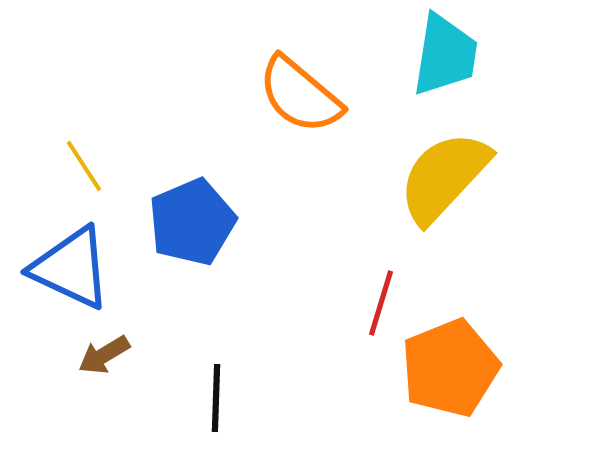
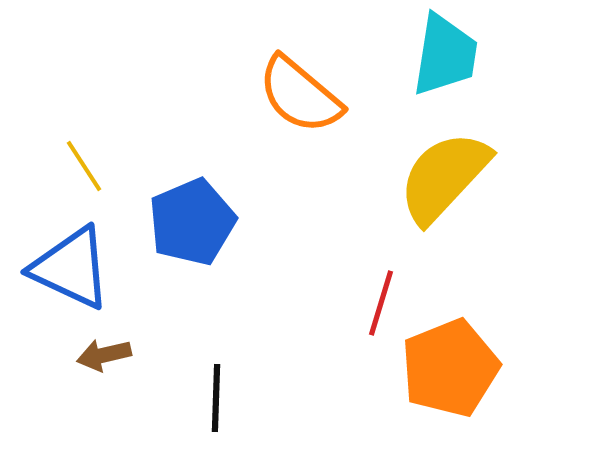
brown arrow: rotated 18 degrees clockwise
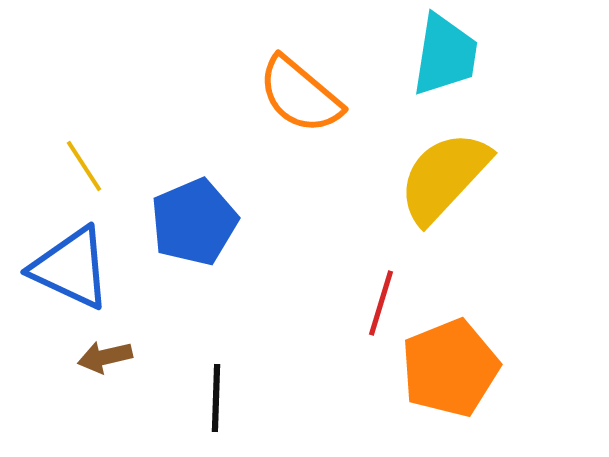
blue pentagon: moved 2 px right
brown arrow: moved 1 px right, 2 px down
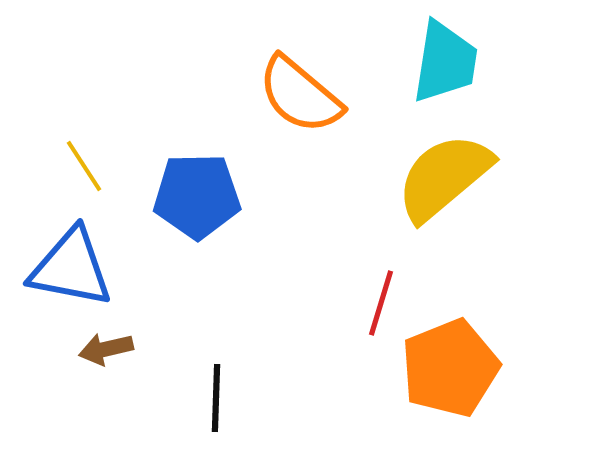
cyan trapezoid: moved 7 px down
yellow semicircle: rotated 7 degrees clockwise
blue pentagon: moved 3 px right, 26 px up; rotated 22 degrees clockwise
blue triangle: rotated 14 degrees counterclockwise
brown arrow: moved 1 px right, 8 px up
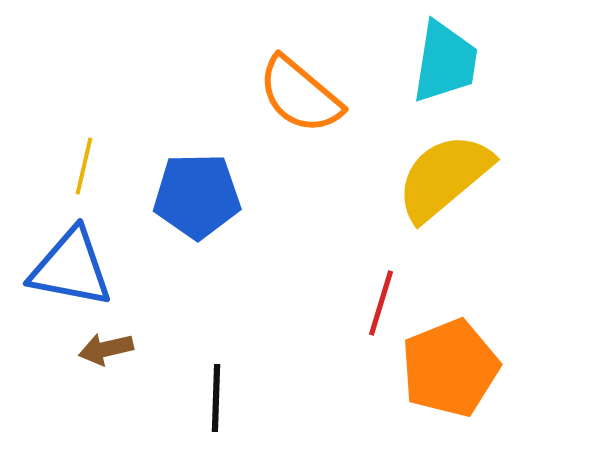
yellow line: rotated 46 degrees clockwise
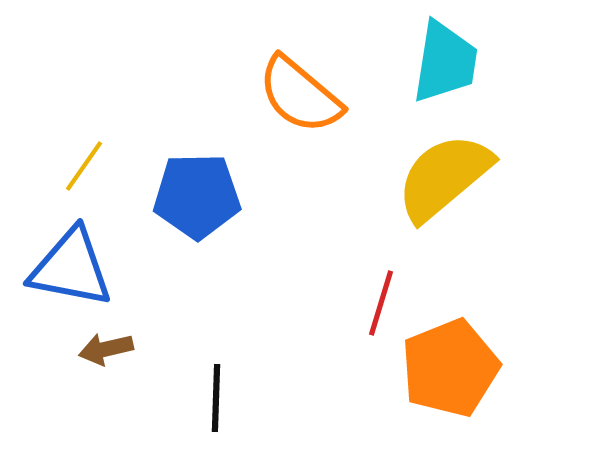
yellow line: rotated 22 degrees clockwise
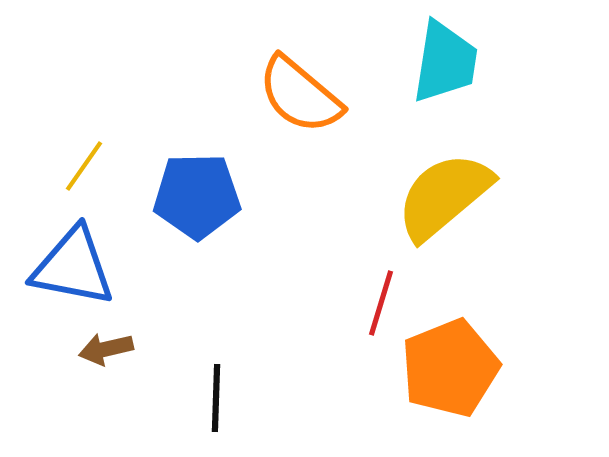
yellow semicircle: moved 19 px down
blue triangle: moved 2 px right, 1 px up
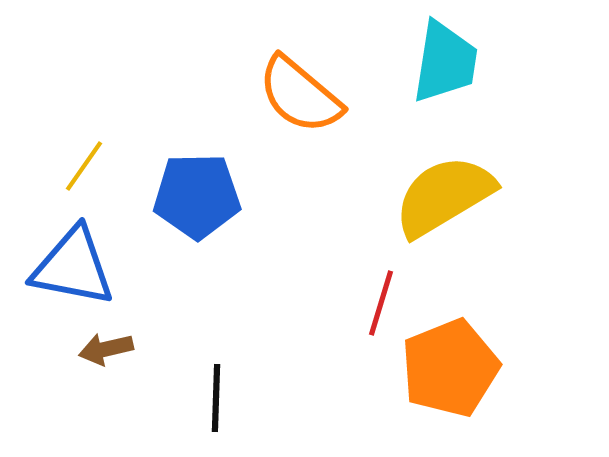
yellow semicircle: rotated 9 degrees clockwise
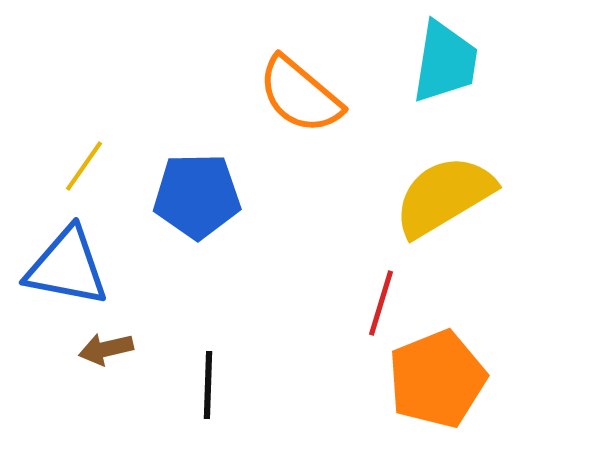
blue triangle: moved 6 px left
orange pentagon: moved 13 px left, 11 px down
black line: moved 8 px left, 13 px up
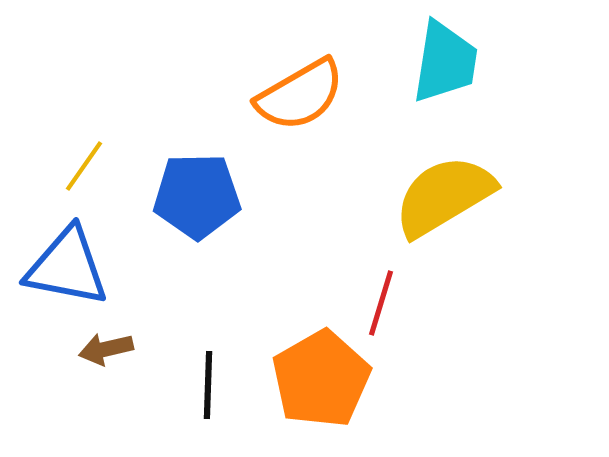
orange semicircle: rotated 70 degrees counterclockwise
orange pentagon: moved 116 px left; rotated 8 degrees counterclockwise
